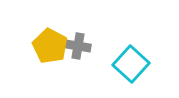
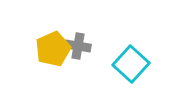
yellow pentagon: moved 3 px right, 3 px down; rotated 20 degrees clockwise
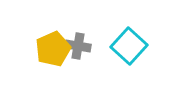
cyan square: moved 2 px left, 18 px up
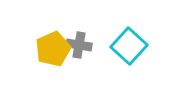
gray cross: moved 1 px right, 1 px up
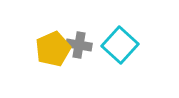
cyan square: moved 9 px left, 1 px up
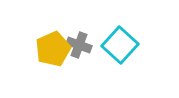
gray cross: rotated 10 degrees clockwise
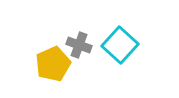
yellow pentagon: moved 15 px down
